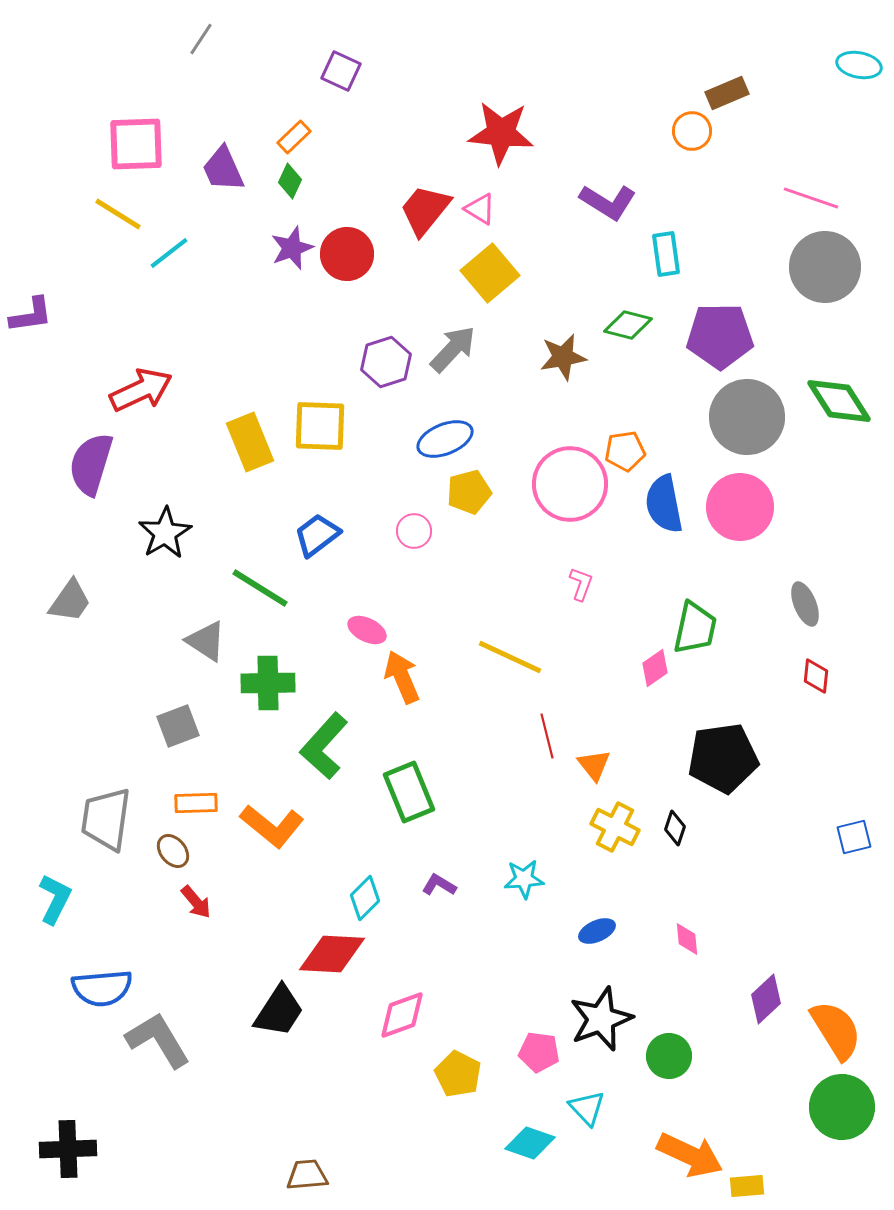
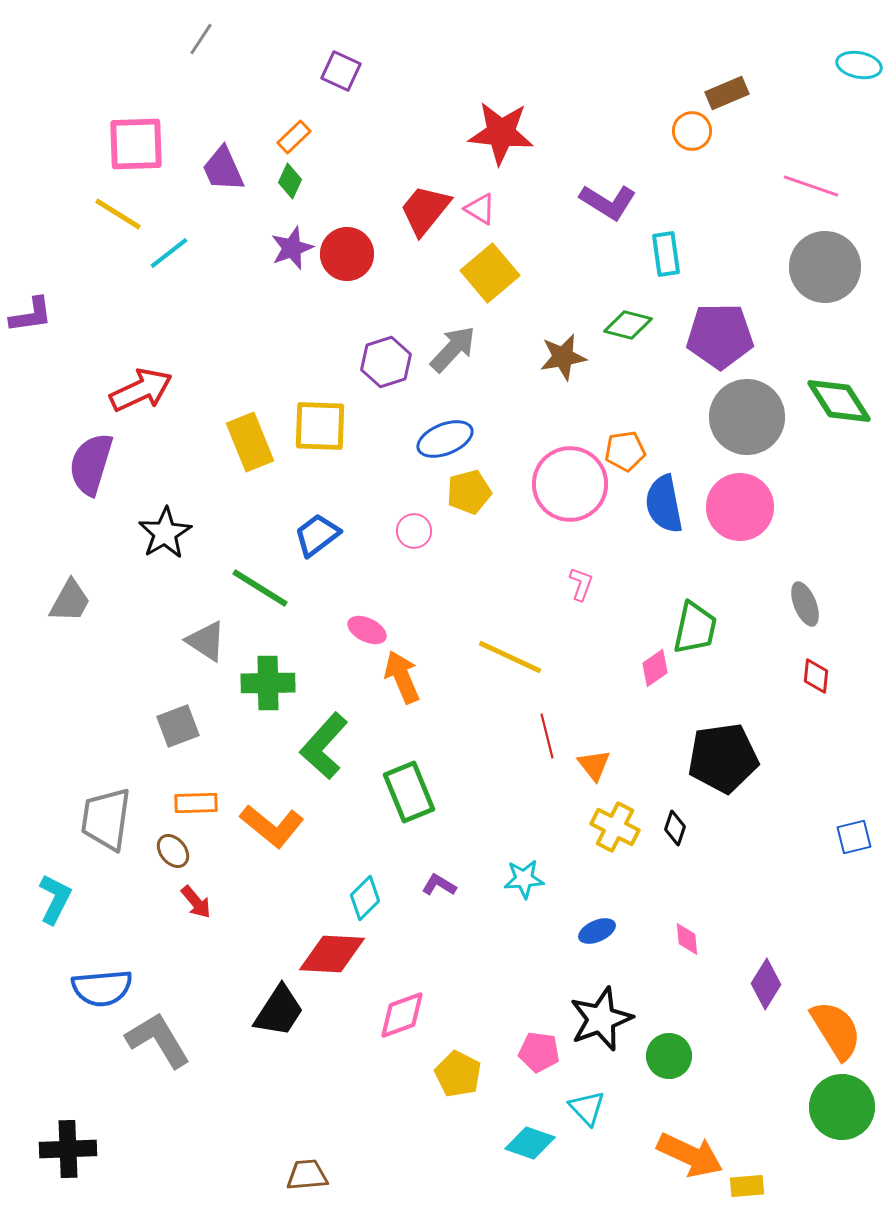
pink line at (811, 198): moved 12 px up
gray trapezoid at (70, 601): rotated 6 degrees counterclockwise
purple diamond at (766, 999): moved 15 px up; rotated 15 degrees counterclockwise
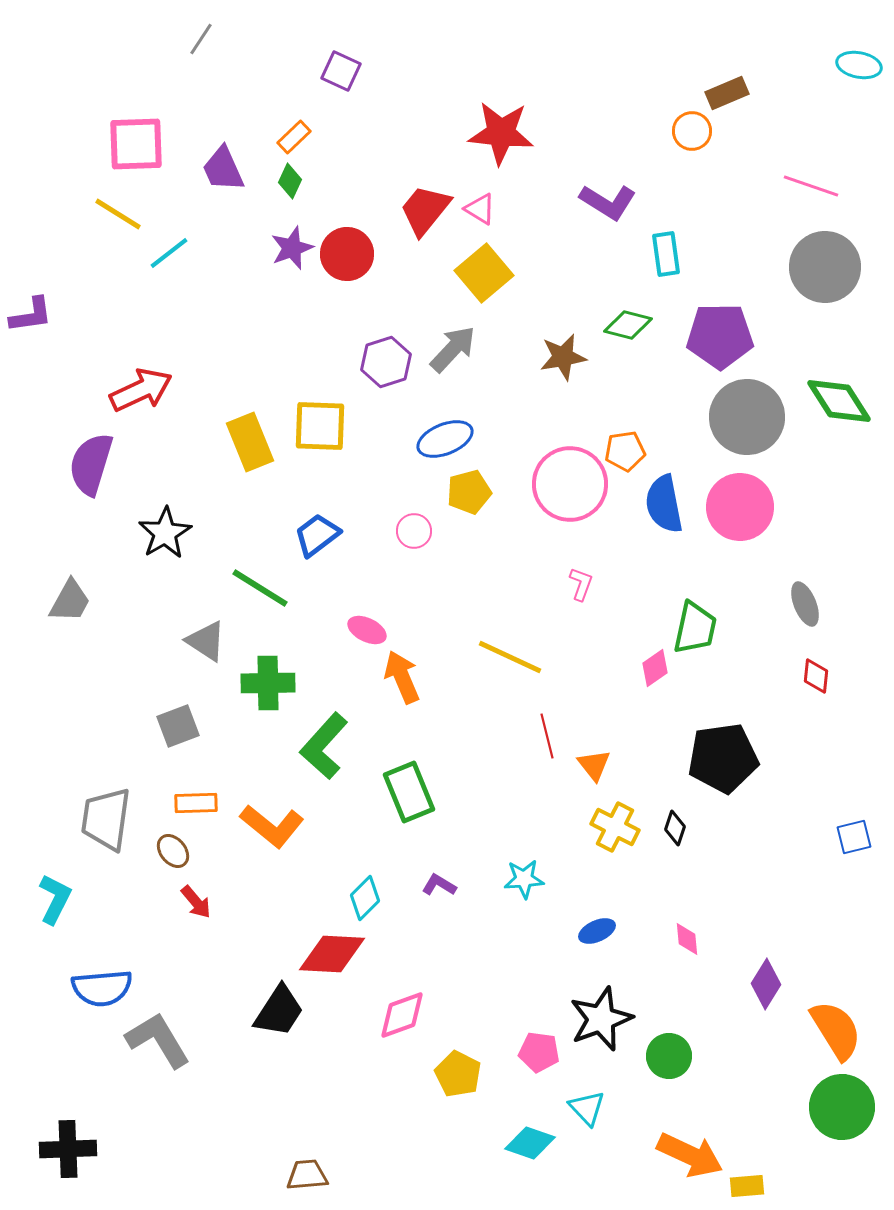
yellow square at (490, 273): moved 6 px left
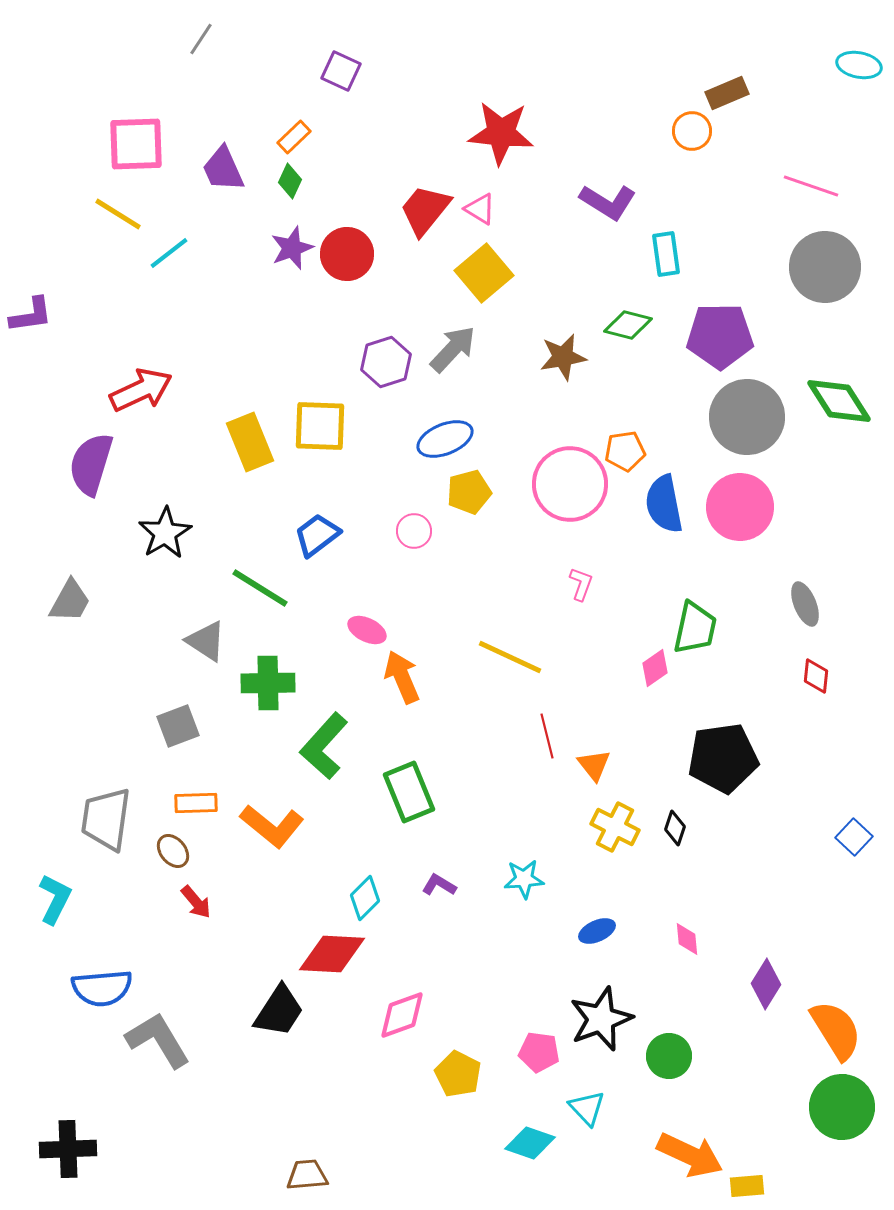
blue square at (854, 837): rotated 33 degrees counterclockwise
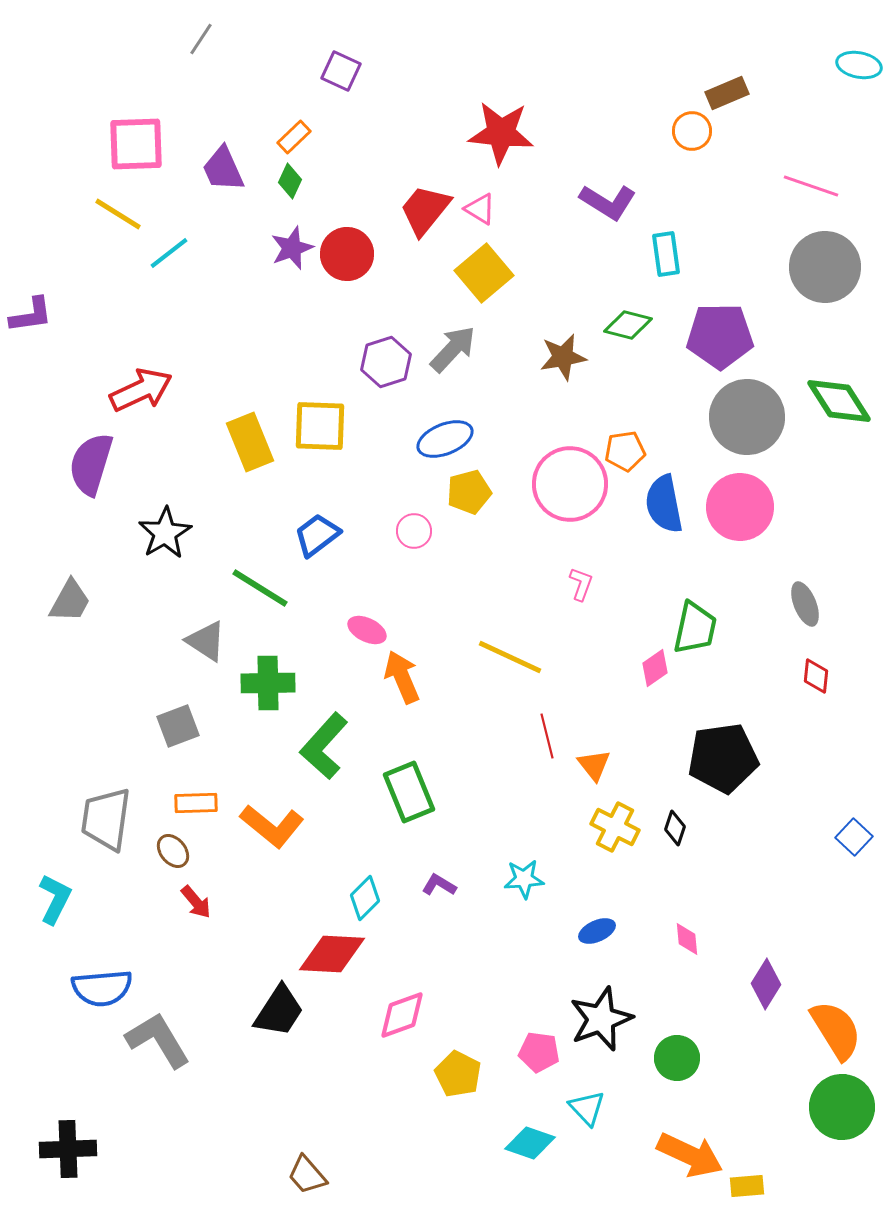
green circle at (669, 1056): moved 8 px right, 2 px down
brown trapezoid at (307, 1175): rotated 126 degrees counterclockwise
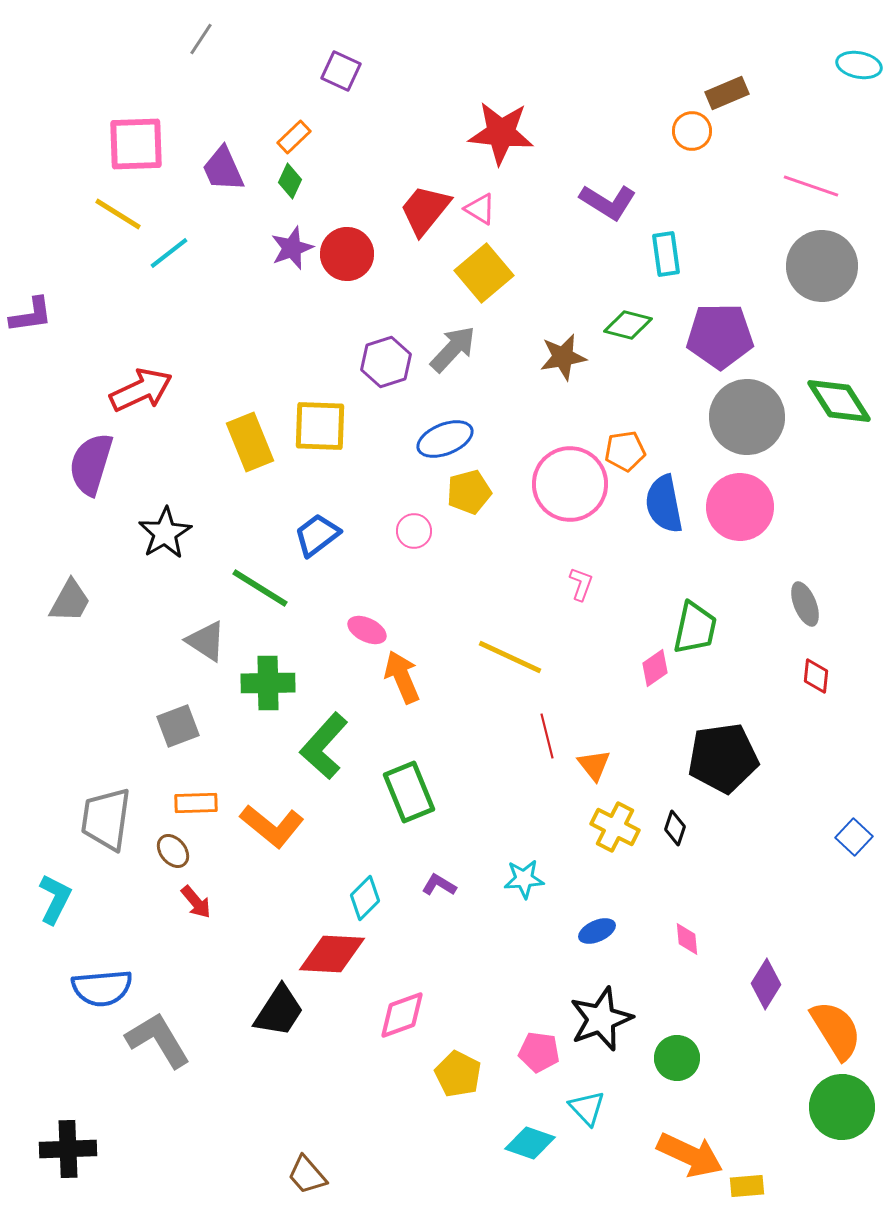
gray circle at (825, 267): moved 3 px left, 1 px up
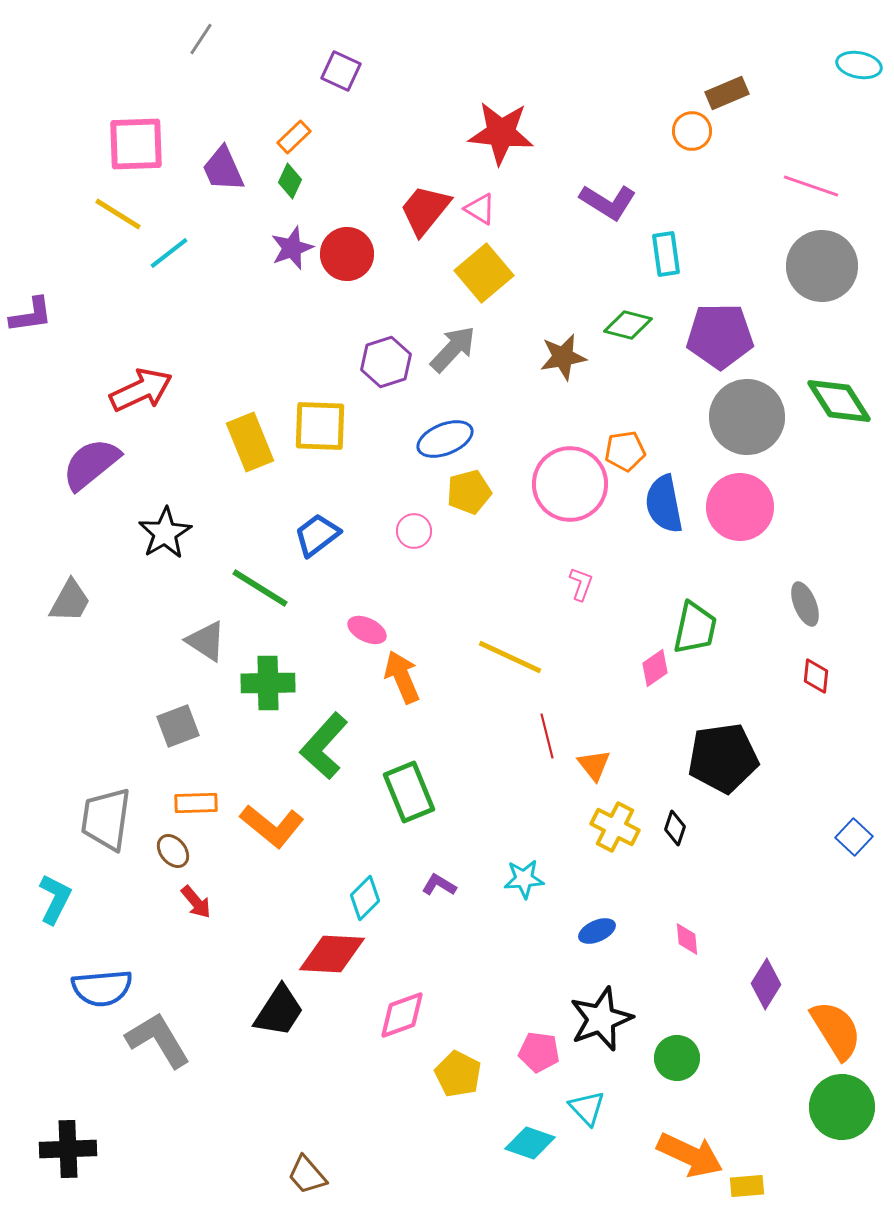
purple semicircle at (91, 464): rotated 34 degrees clockwise
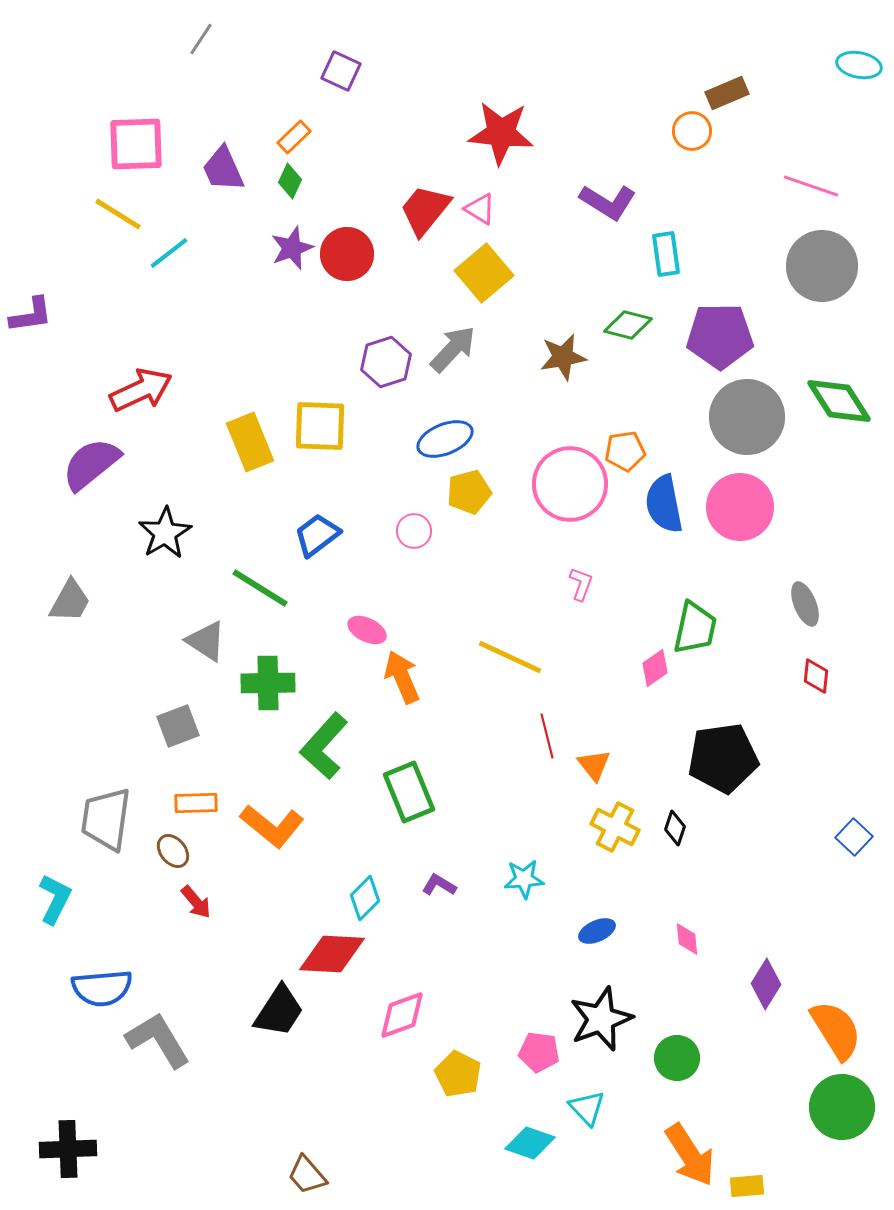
orange arrow at (690, 1155): rotated 32 degrees clockwise
